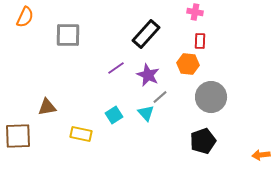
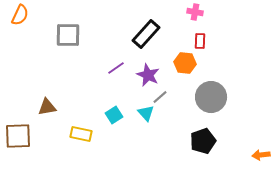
orange semicircle: moved 5 px left, 2 px up
orange hexagon: moved 3 px left, 1 px up
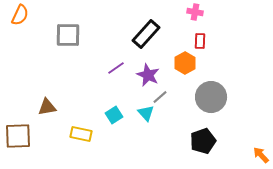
orange hexagon: rotated 25 degrees clockwise
orange arrow: rotated 54 degrees clockwise
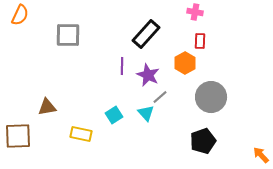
purple line: moved 6 px right, 2 px up; rotated 54 degrees counterclockwise
